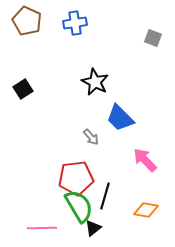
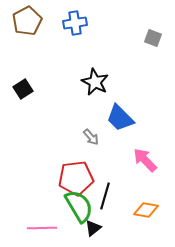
brown pentagon: rotated 20 degrees clockwise
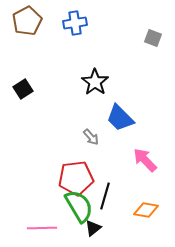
black star: rotated 8 degrees clockwise
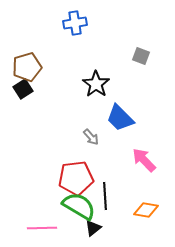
brown pentagon: moved 46 px down; rotated 12 degrees clockwise
gray square: moved 12 px left, 18 px down
black star: moved 1 px right, 2 px down
pink arrow: moved 1 px left
black line: rotated 20 degrees counterclockwise
green semicircle: rotated 28 degrees counterclockwise
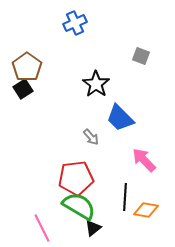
blue cross: rotated 15 degrees counterclockwise
brown pentagon: rotated 20 degrees counterclockwise
black line: moved 20 px right, 1 px down; rotated 8 degrees clockwise
pink line: rotated 64 degrees clockwise
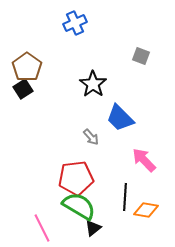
black star: moved 3 px left
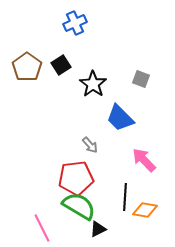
gray square: moved 23 px down
black square: moved 38 px right, 24 px up
gray arrow: moved 1 px left, 8 px down
orange diamond: moved 1 px left
black triangle: moved 5 px right, 1 px down; rotated 12 degrees clockwise
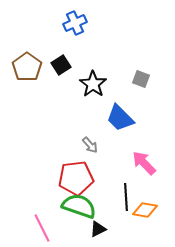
pink arrow: moved 3 px down
black line: moved 1 px right; rotated 8 degrees counterclockwise
green semicircle: rotated 12 degrees counterclockwise
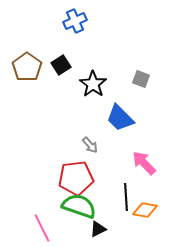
blue cross: moved 2 px up
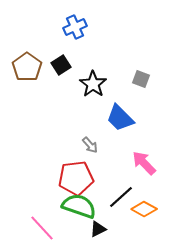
blue cross: moved 6 px down
black line: moved 5 px left; rotated 52 degrees clockwise
orange diamond: moved 1 px left, 1 px up; rotated 20 degrees clockwise
pink line: rotated 16 degrees counterclockwise
